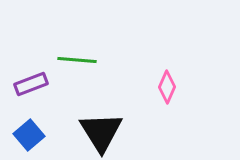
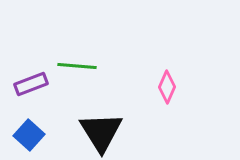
green line: moved 6 px down
blue square: rotated 8 degrees counterclockwise
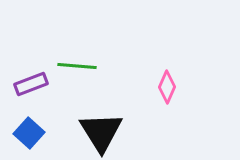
blue square: moved 2 px up
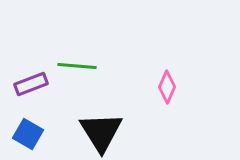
blue square: moved 1 px left, 1 px down; rotated 12 degrees counterclockwise
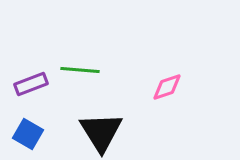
green line: moved 3 px right, 4 px down
pink diamond: rotated 48 degrees clockwise
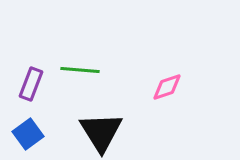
purple rectangle: rotated 48 degrees counterclockwise
blue square: rotated 24 degrees clockwise
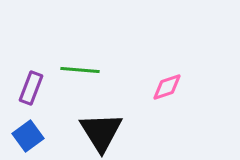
purple rectangle: moved 4 px down
blue square: moved 2 px down
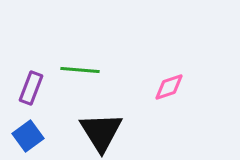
pink diamond: moved 2 px right
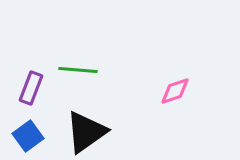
green line: moved 2 px left
pink diamond: moved 6 px right, 4 px down
black triangle: moved 15 px left; rotated 27 degrees clockwise
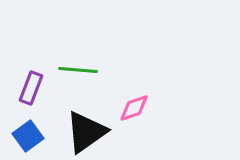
pink diamond: moved 41 px left, 17 px down
